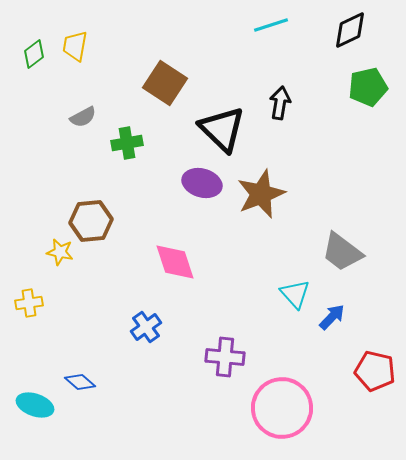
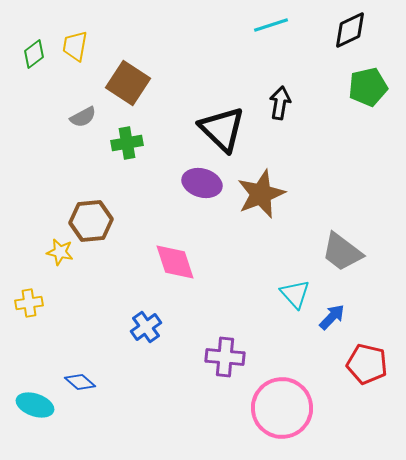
brown square: moved 37 px left
red pentagon: moved 8 px left, 7 px up
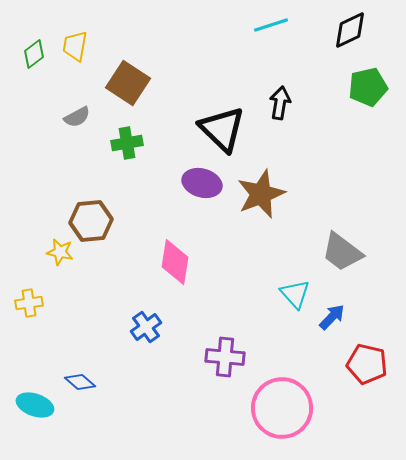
gray semicircle: moved 6 px left
pink diamond: rotated 27 degrees clockwise
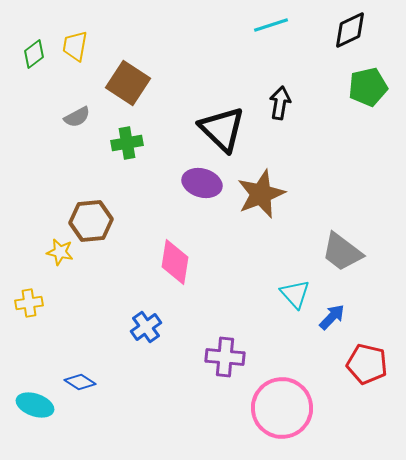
blue diamond: rotated 8 degrees counterclockwise
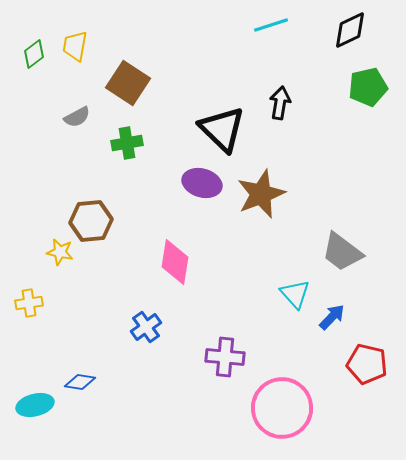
blue diamond: rotated 24 degrees counterclockwise
cyan ellipse: rotated 33 degrees counterclockwise
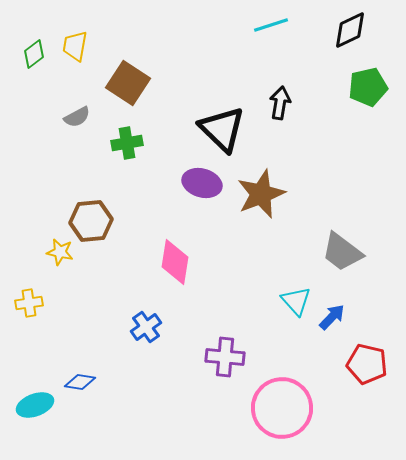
cyan triangle: moved 1 px right, 7 px down
cyan ellipse: rotated 6 degrees counterclockwise
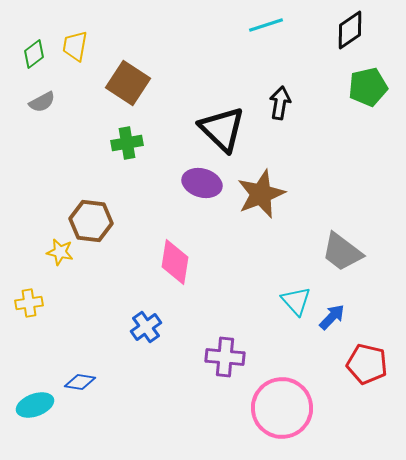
cyan line: moved 5 px left
black diamond: rotated 9 degrees counterclockwise
gray semicircle: moved 35 px left, 15 px up
brown hexagon: rotated 12 degrees clockwise
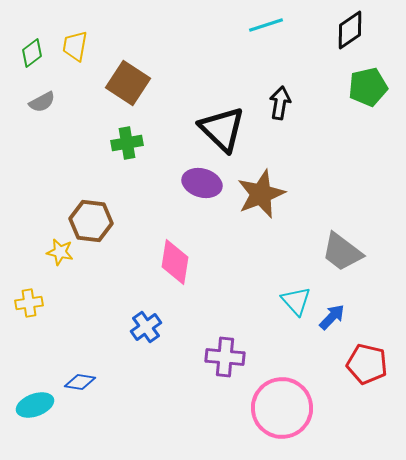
green diamond: moved 2 px left, 1 px up
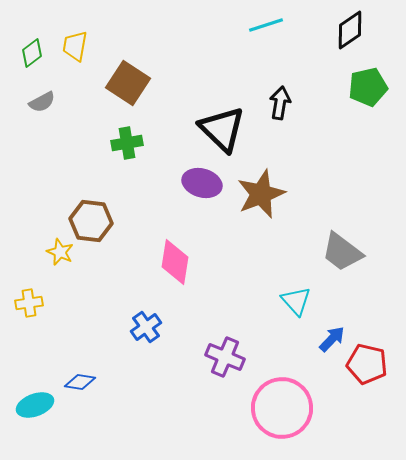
yellow star: rotated 12 degrees clockwise
blue arrow: moved 22 px down
purple cross: rotated 18 degrees clockwise
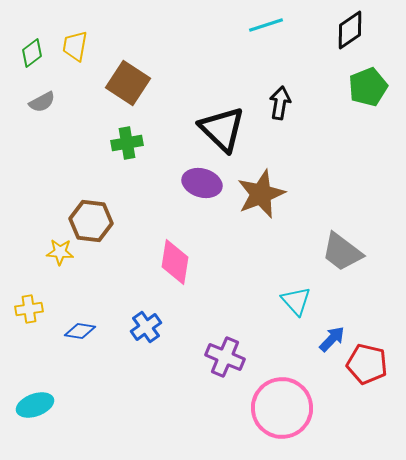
green pentagon: rotated 9 degrees counterclockwise
yellow star: rotated 20 degrees counterclockwise
yellow cross: moved 6 px down
blue diamond: moved 51 px up
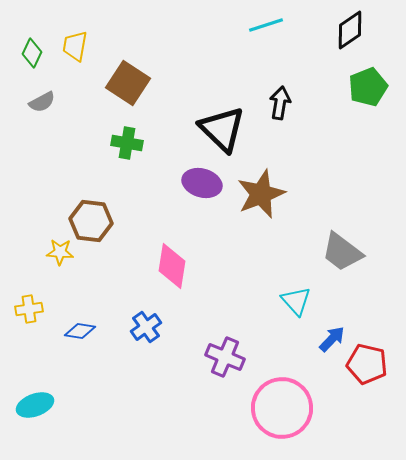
green diamond: rotated 28 degrees counterclockwise
green cross: rotated 20 degrees clockwise
pink diamond: moved 3 px left, 4 px down
